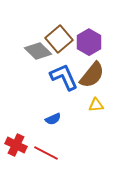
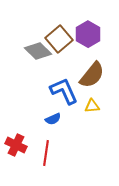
purple hexagon: moved 1 px left, 8 px up
blue L-shape: moved 14 px down
yellow triangle: moved 4 px left, 1 px down
red line: rotated 70 degrees clockwise
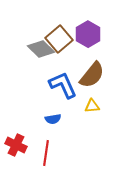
gray diamond: moved 3 px right, 2 px up
blue L-shape: moved 1 px left, 6 px up
blue semicircle: rotated 14 degrees clockwise
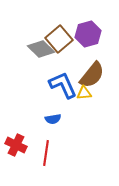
purple hexagon: rotated 15 degrees clockwise
yellow triangle: moved 8 px left, 13 px up
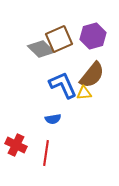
purple hexagon: moved 5 px right, 2 px down
brown square: rotated 16 degrees clockwise
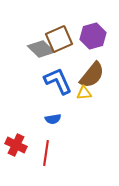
blue L-shape: moved 5 px left, 4 px up
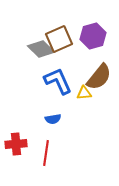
brown semicircle: moved 7 px right, 2 px down
red cross: moved 1 px up; rotated 30 degrees counterclockwise
